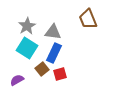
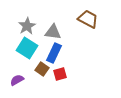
brown trapezoid: rotated 140 degrees clockwise
brown square: rotated 16 degrees counterclockwise
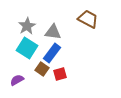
blue rectangle: moved 2 px left; rotated 12 degrees clockwise
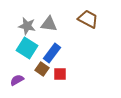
gray star: rotated 30 degrees counterclockwise
gray triangle: moved 4 px left, 8 px up
red square: rotated 16 degrees clockwise
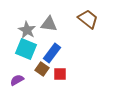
brown trapezoid: rotated 10 degrees clockwise
gray star: moved 4 px down; rotated 18 degrees clockwise
cyan square: moved 1 px left, 1 px down; rotated 10 degrees counterclockwise
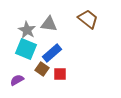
blue rectangle: rotated 12 degrees clockwise
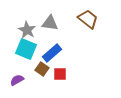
gray triangle: moved 1 px right, 1 px up
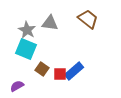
blue rectangle: moved 22 px right, 18 px down
purple semicircle: moved 6 px down
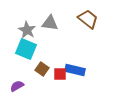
blue rectangle: moved 1 px right, 1 px up; rotated 54 degrees clockwise
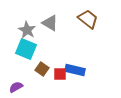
gray triangle: rotated 24 degrees clockwise
purple semicircle: moved 1 px left, 1 px down
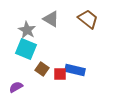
gray triangle: moved 1 px right, 4 px up
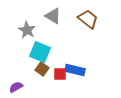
gray triangle: moved 2 px right, 3 px up
cyan square: moved 14 px right, 3 px down
